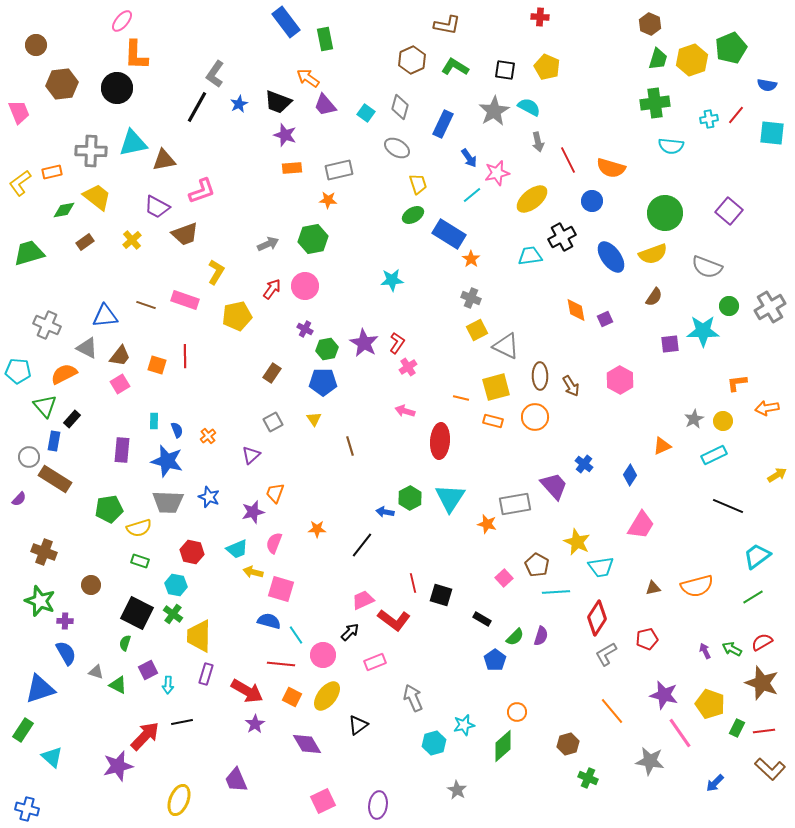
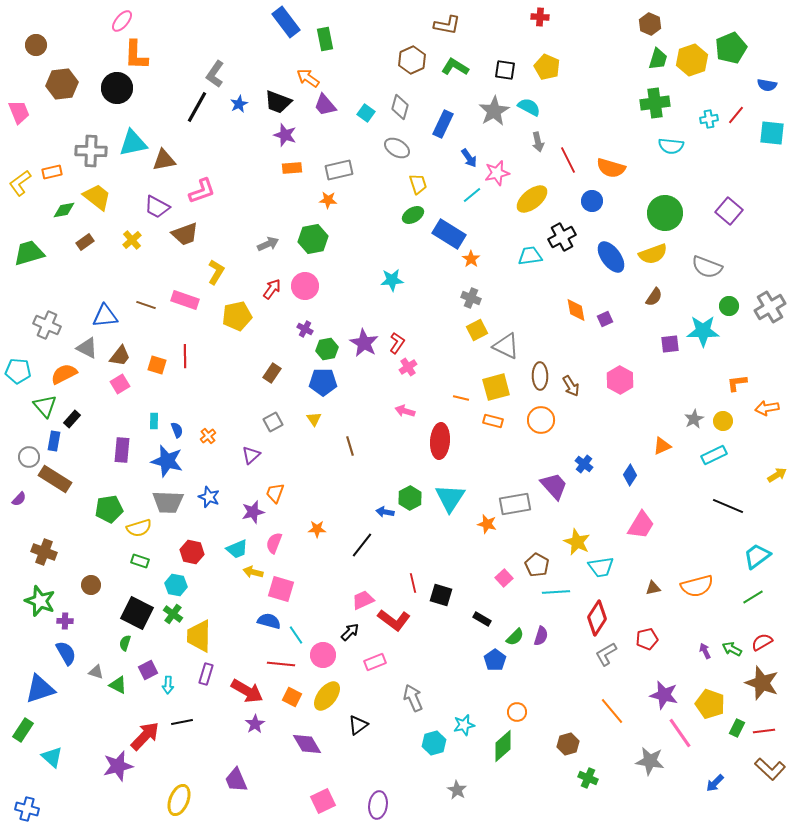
orange circle at (535, 417): moved 6 px right, 3 px down
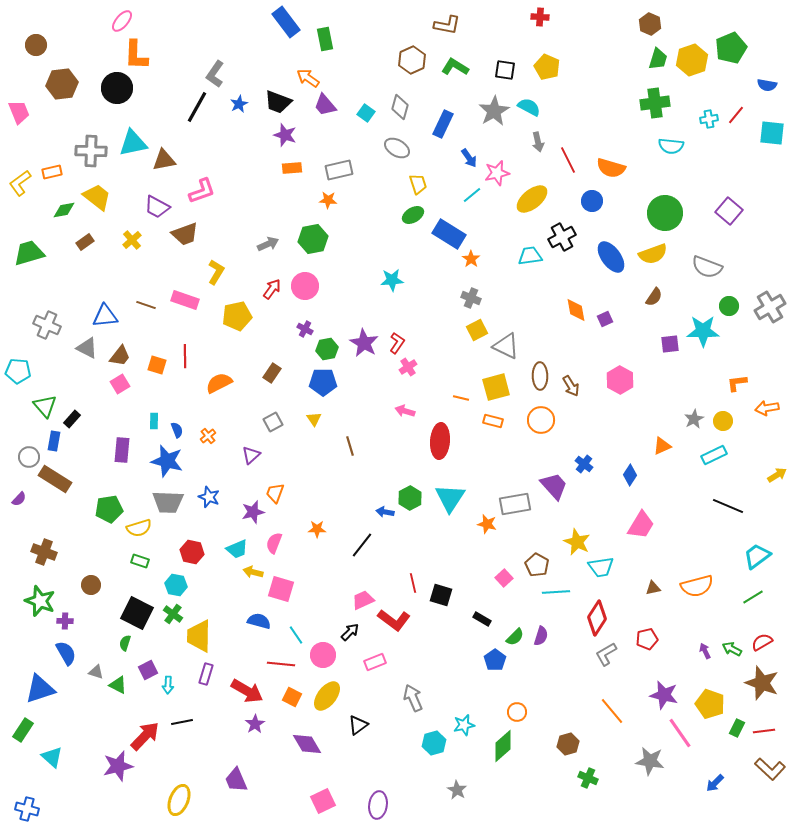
orange semicircle at (64, 374): moved 155 px right, 9 px down
blue semicircle at (269, 621): moved 10 px left
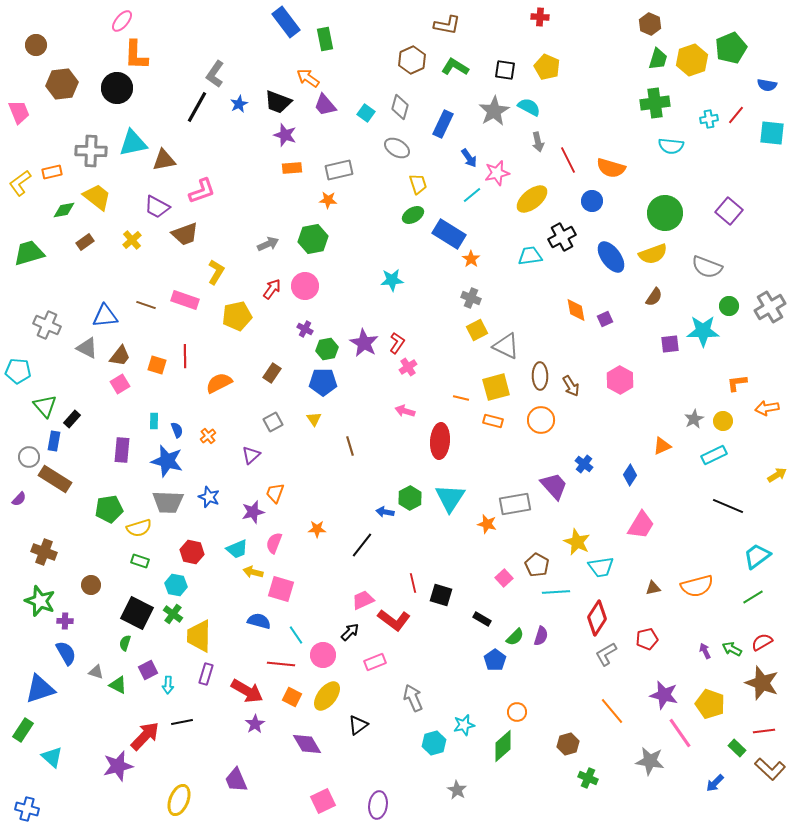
green rectangle at (737, 728): moved 20 px down; rotated 72 degrees counterclockwise
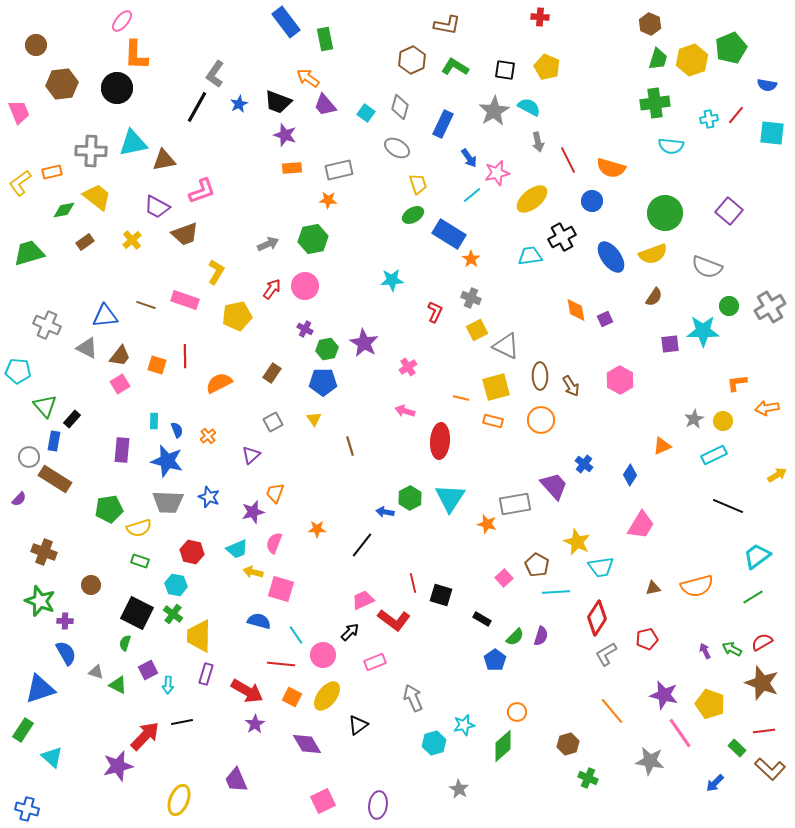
red L-shape at (397, 343): moved 38 px right, 31 px up; rotated 10 degrees counterclockwise
gray star at (457, 790): moved 2 px right, 1 px up
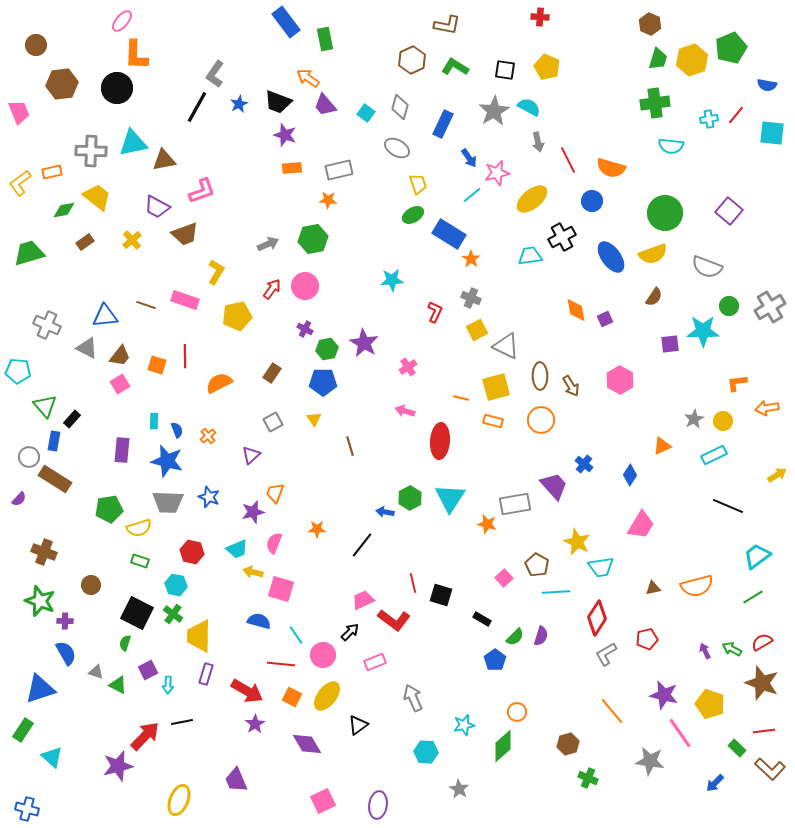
cyan hexagon at (434, 743): moved 8 px left, 9 px down; rotated 20 degrees clockwise
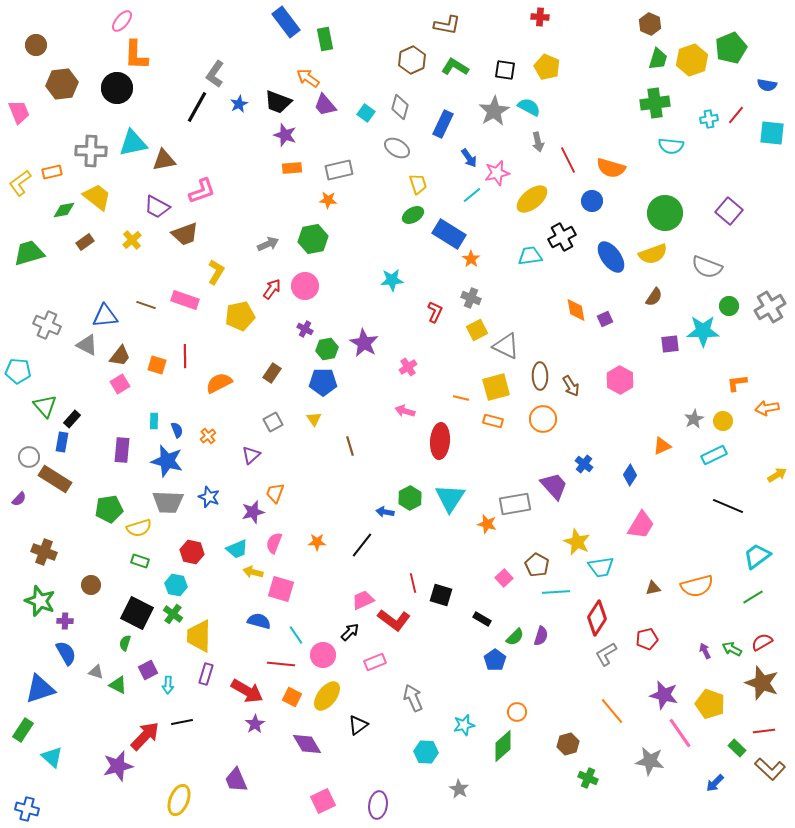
yellow pentagon at (237, 316): moved 3 px right
gray triangle at (87, 348): moved 3 px up
orange circle at (541, 420): moved 2 px right, 1 px up
blue rectangle at (54, 441): moved 8 px right, 1 px down
orange star at (317, 529): moved 13 px down
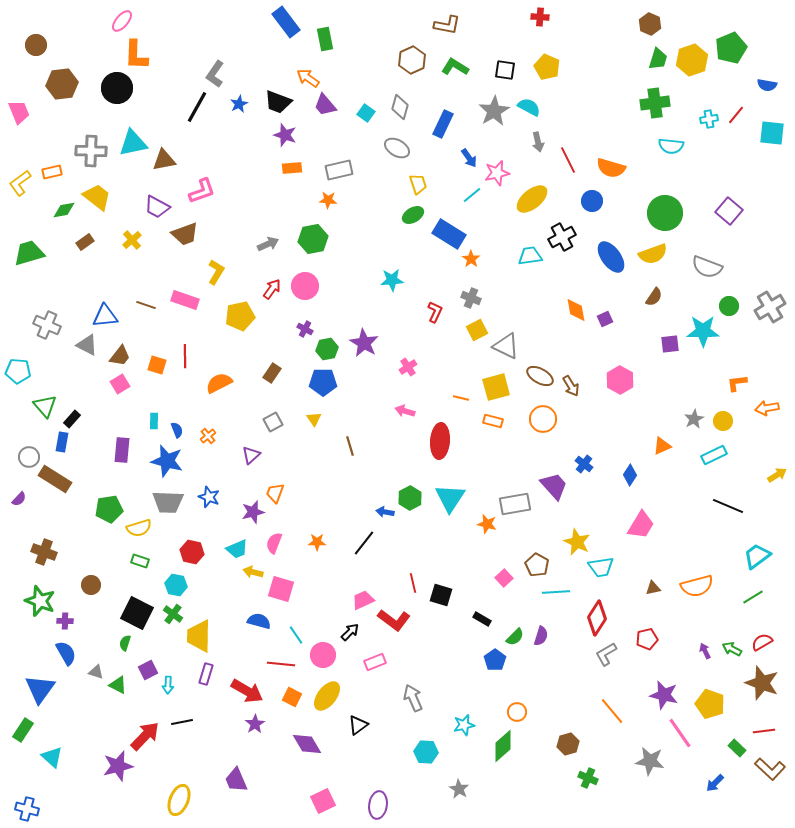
brown ellipse at (540, 376): rotated 60 degrees counterclockwise
black line at (362, 545): moved 2 px right, 2 px up
blue triangle at (40, 689): rotated 36 degrees counterclockwise
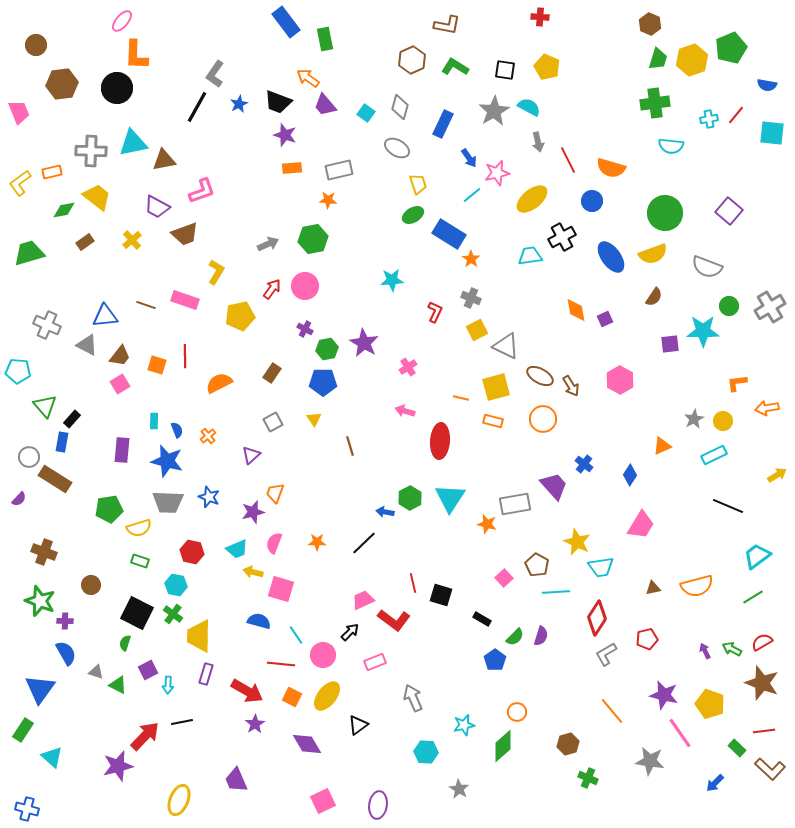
black line at (364, 543): rotated 8 degrees clockwise
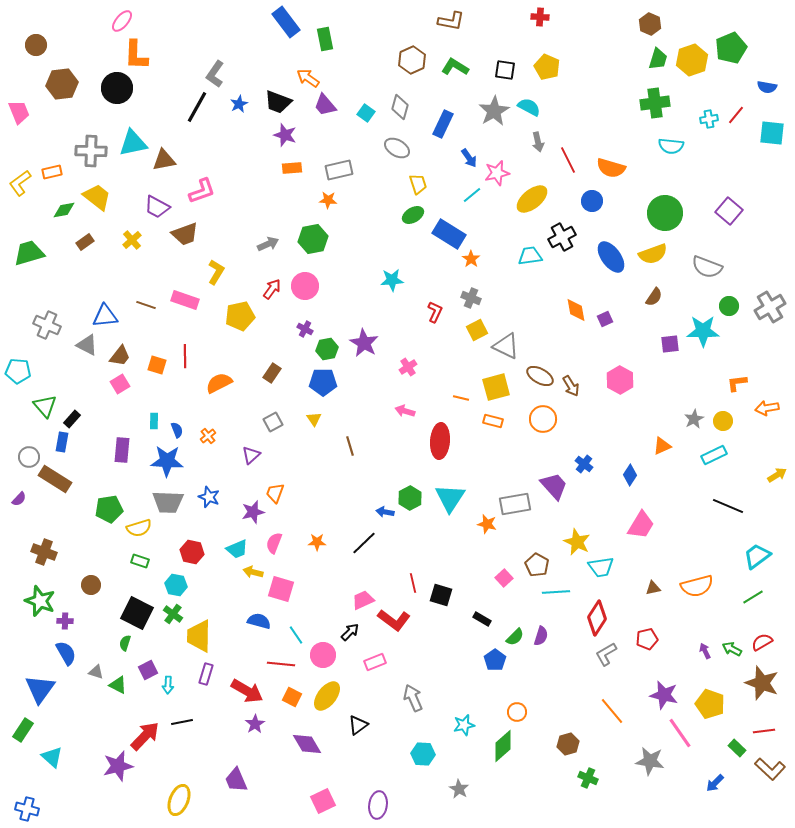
brown L-shape at (447, 25): moved 4 px right, 4 px up
blue semicircle at (767, 85): moved 2 px down
blue star at (167, 461): rotated 12 degrees counterclockwise
cyan hexagon at (426, 752): moved 3 px left, 2 px down
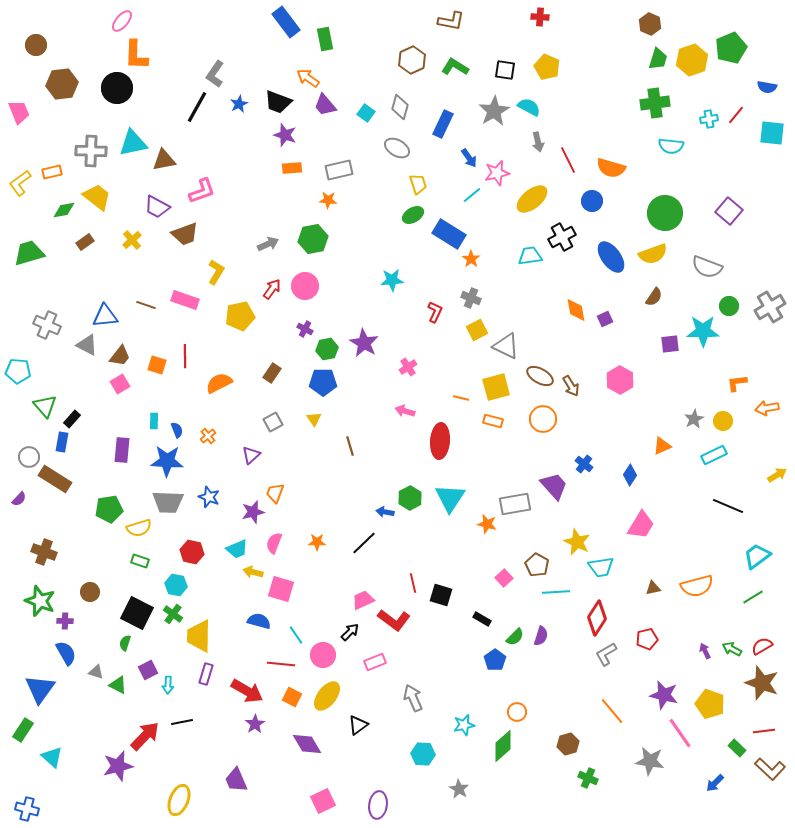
brown circle at (91, 585): moved 1 px left, 7 px down
red semicircle at (762, 642): moved 4 px down
